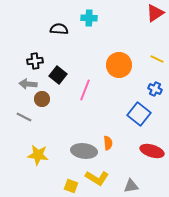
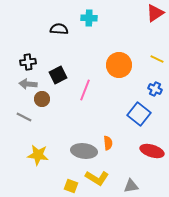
black cross: moved 7 px left, 1 px down
black square: rotated 24 degrees clockwise
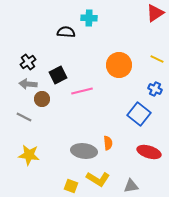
black semicircle: moved 7 px right, 3 px down
black cross: rotated 28 degrees counterclockwise
pink line: moved 3 px left, 1 px down; rotated 55 degrees clockwise
red ellipse: moved 3 px left, 1 px down
yellow star: moved 9 px left
yellow L-shape: moved 1 px right, 1 px down
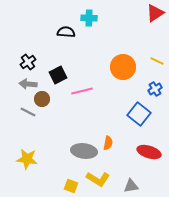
yellow line: moved 2 px down
orange circle: moved 4 px right, 2 px down
blue cross: rotated 32 degrees clockwise
gray line: moved 4 px right, 5 px up
orange semicircle: rotated 16 degrees clockwise
yellow star: moved 2 px left, 4 px down
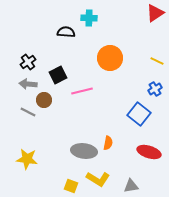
orange circle: moved 13 px left, 9 px up
brown circle: moved 2 px right, 1 px down
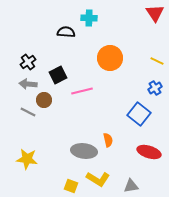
red triangle: rotated 30 degrees counterclockwise
blue cross: moved 1 px up
orange semicircle: moved 3 px up; rotated 24 degrees counterclockwise
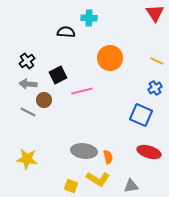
black cross: moved 1 px left, 1 px up
blue square: moved 2 px right, 1 px down; rotated 15 degrees counterclockwise
orange semicircle: moved 17 px down
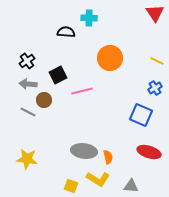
gray triangle: rotated 14 degrees clockwise
